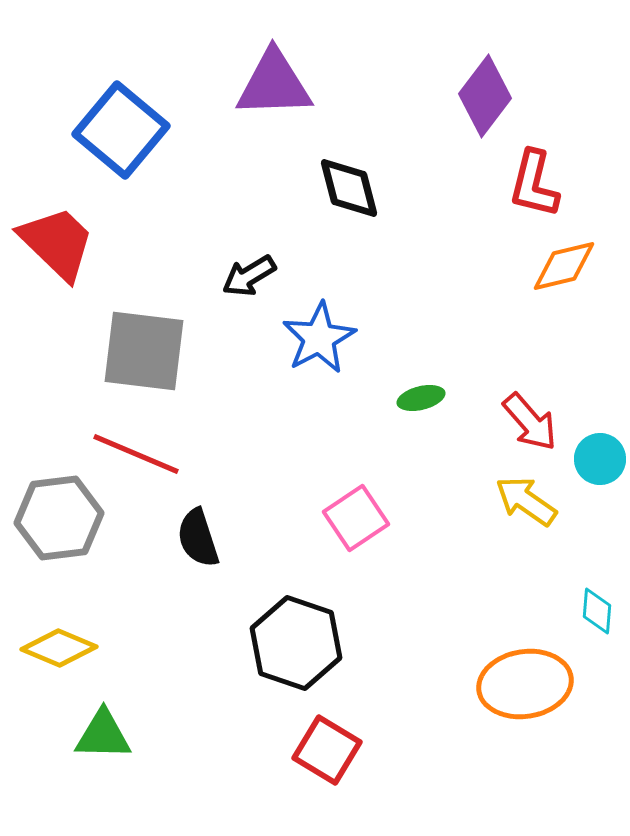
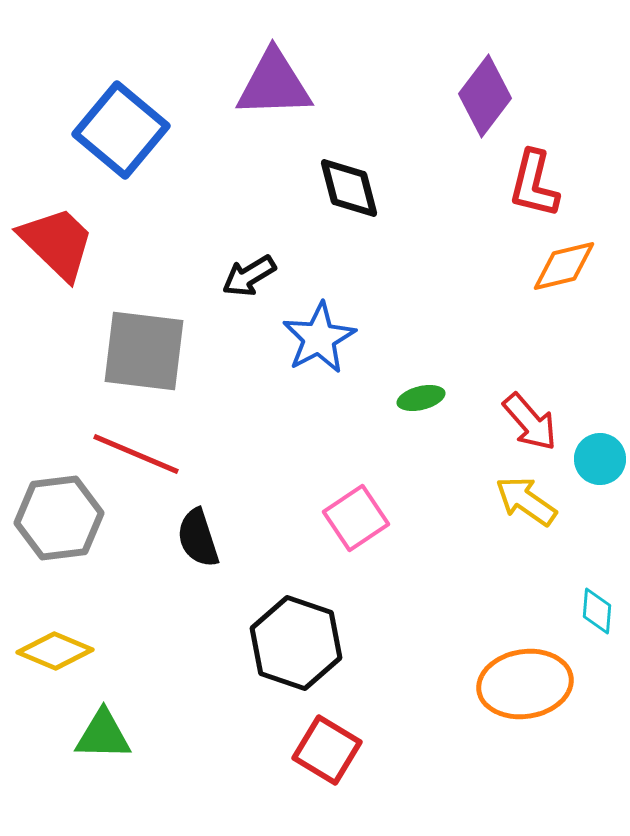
yellow diamond: moved 4 px left, 3 px down
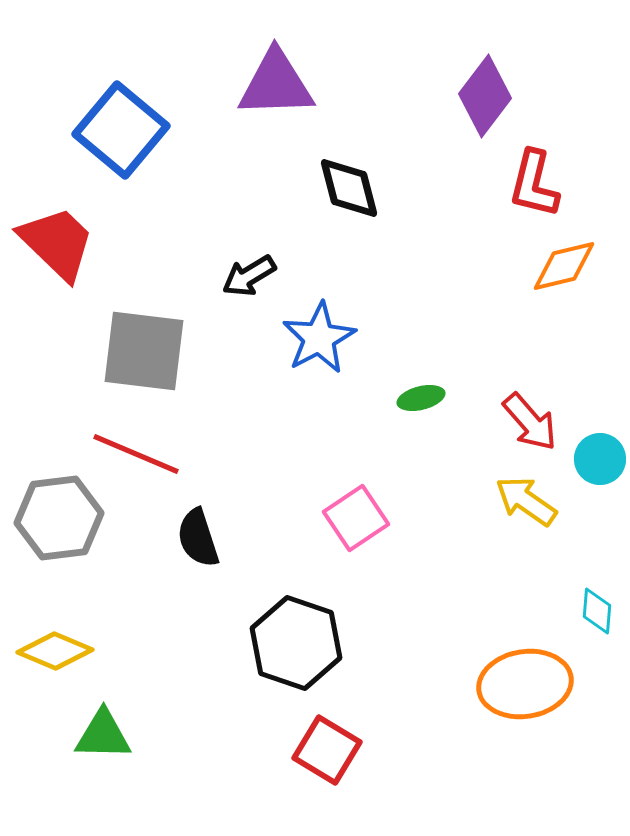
purple triangle: moved 2 px right
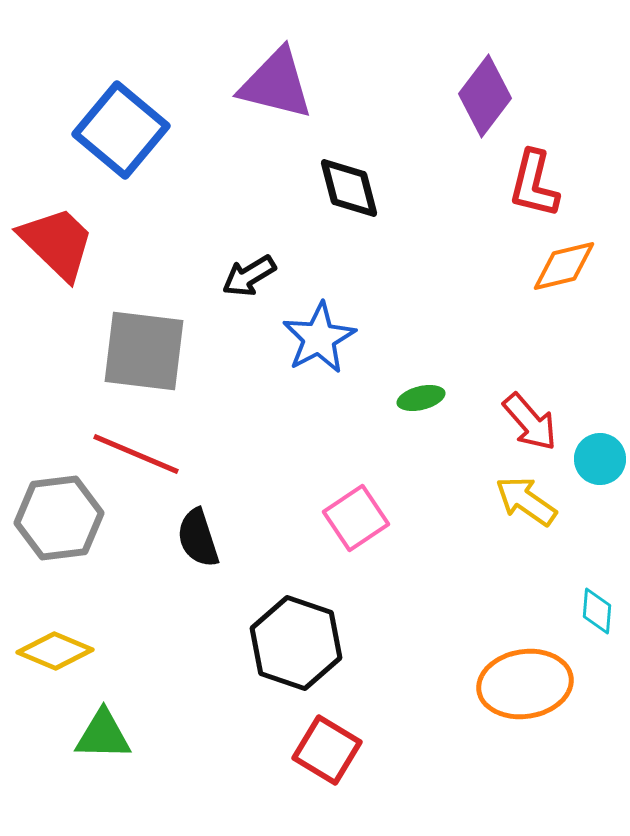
purple triangle: rotated 16 degrees clockwise
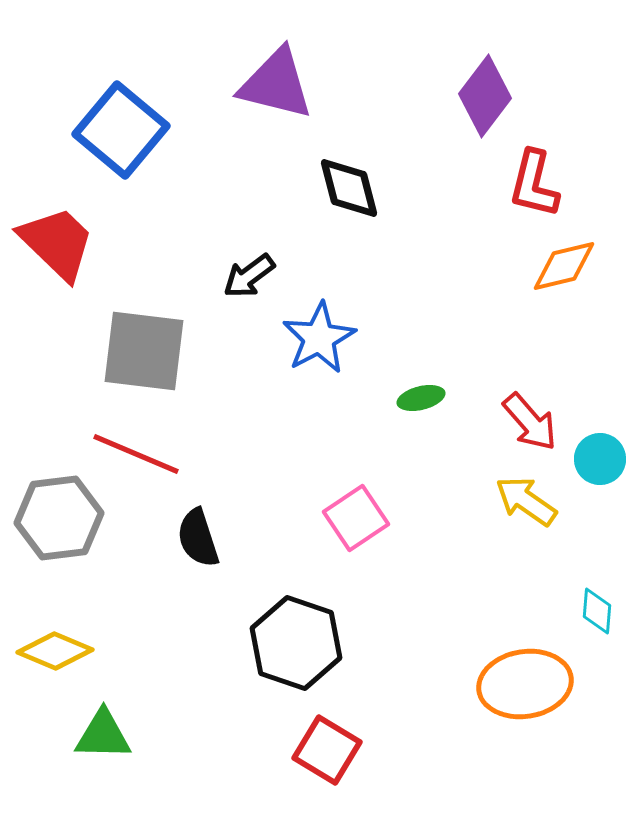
black arrow: rotated 6 degrees counterclockwise
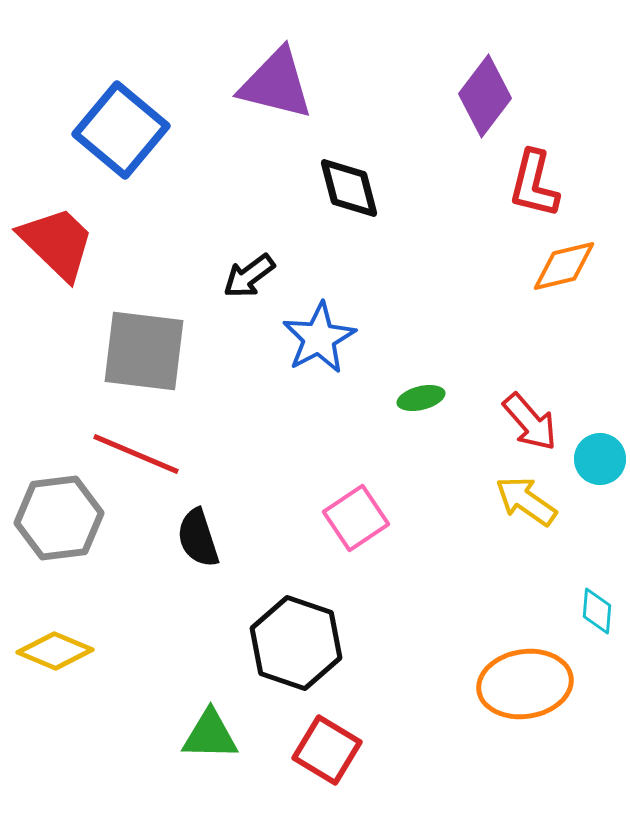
green triangle: moved 107 px right
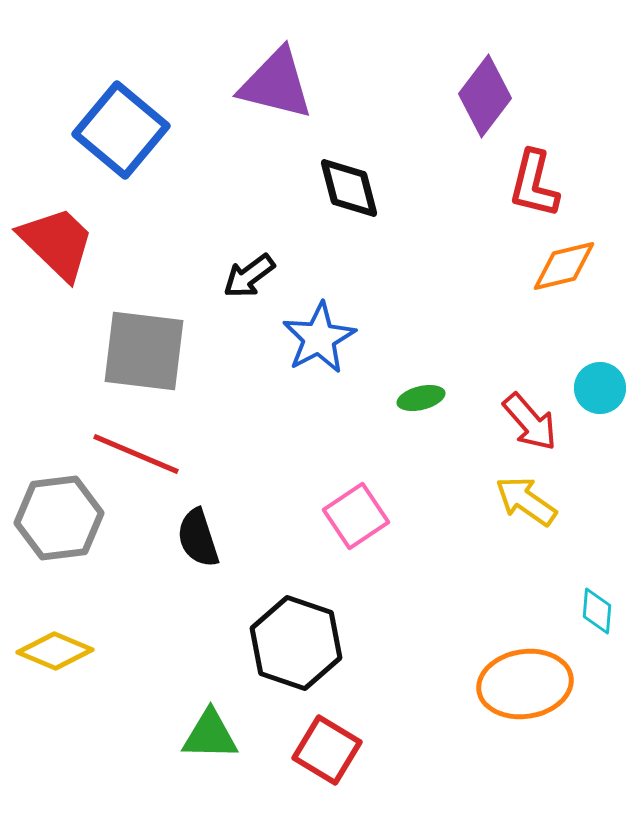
cyan circle: moved 71 px up
pink square: moved 2 px up
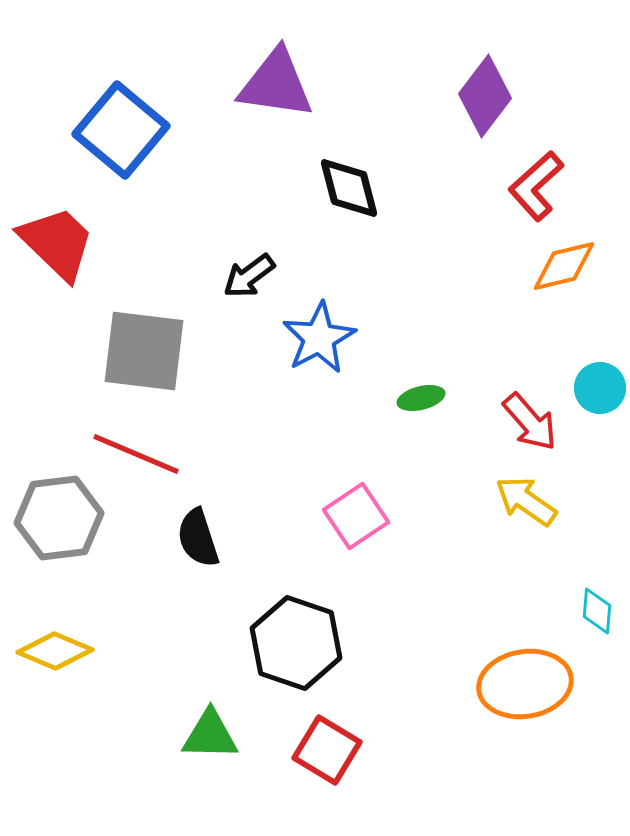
purple triangle: rotated 6 degrees counterclockwise
red L-shape: moved 2 px right, 2 px down; rotated 34 degrees clockwise
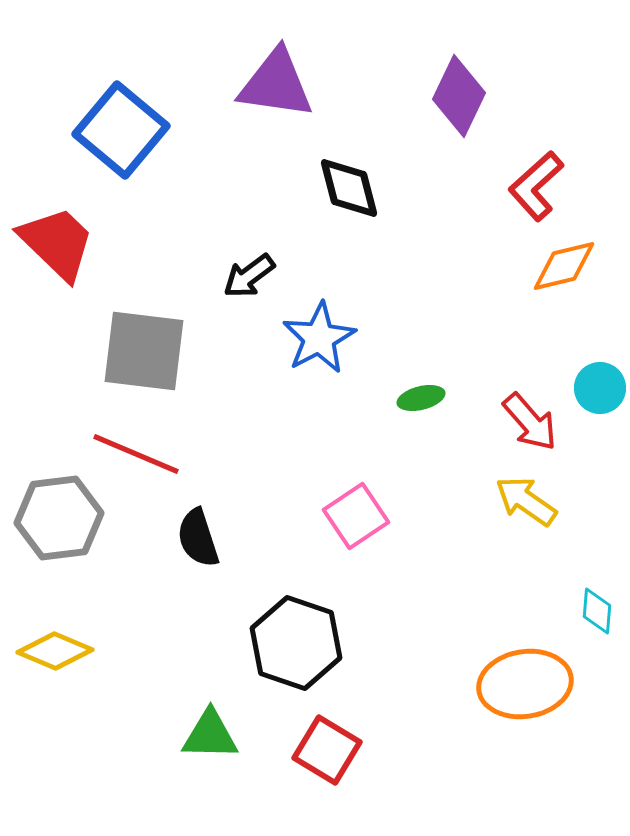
purple diamond: moved 26 px left; rotated 12 degrees counterclockwise
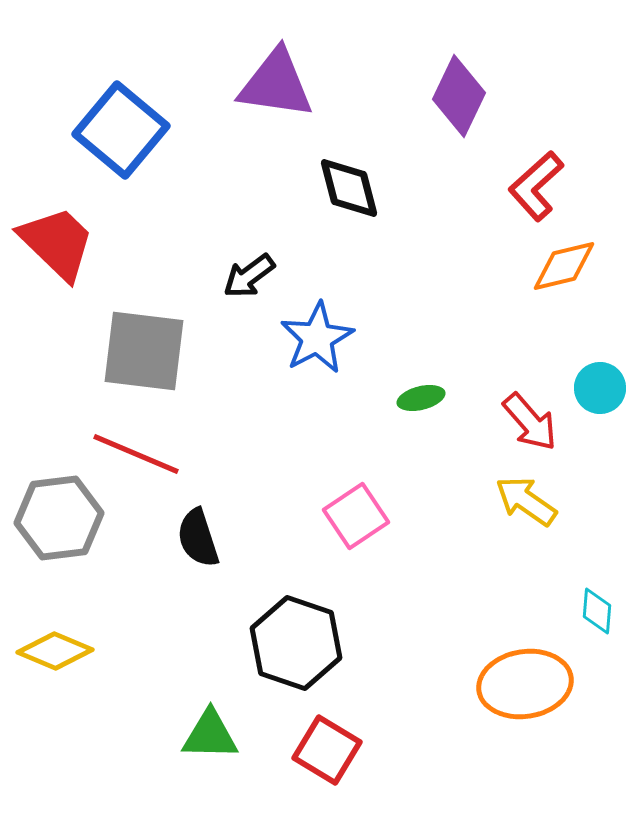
blue star: moved 2 px left
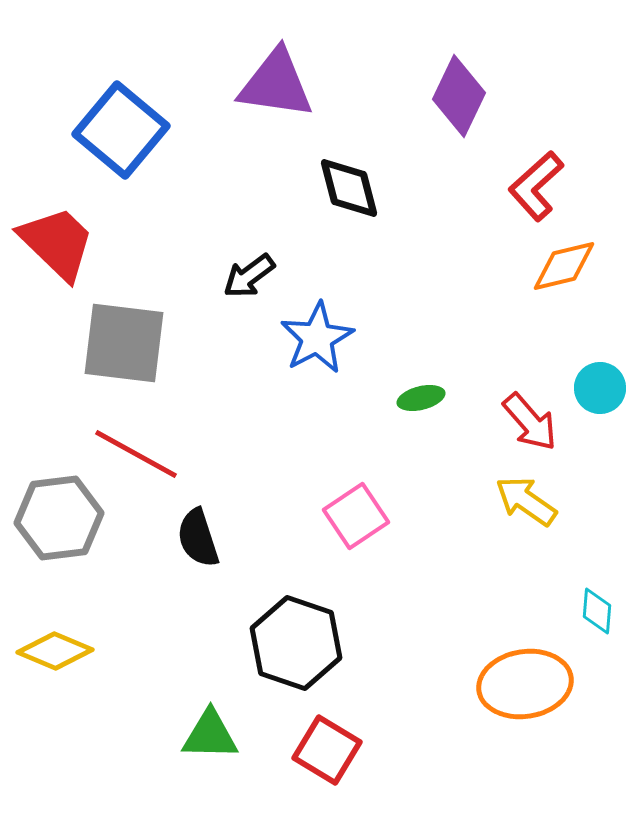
gray square: moved 20 px left, 8 px up
red line: rotated 6 degrees clockwise
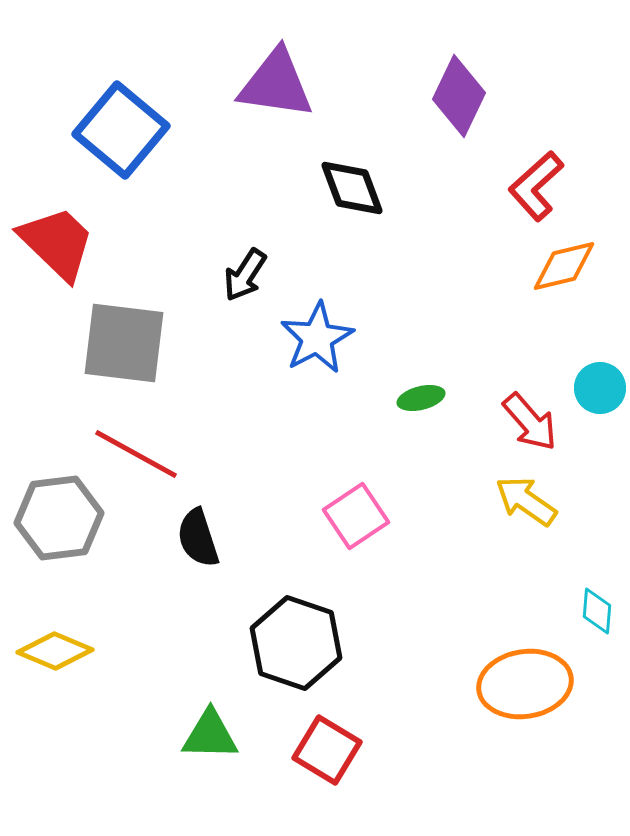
black diamond: moved 3 px right; rotated 6 degrees counterclockwise
black arrow: moved 4 px left, 1 px up; rotated 20 degrees counterclockwise
